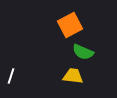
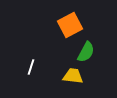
green semicircle: moved 3 px right; rotated 85 degrees counterclockwise
white line: moved 20 px right, 9 px up
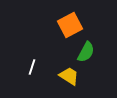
white line: moved 1 px right
yellow trapezoid: moved 4 px left; rotated 25 degrees clockwise
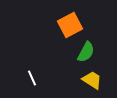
white line: moved 11 px down; rotated 42 degrees counterclockwise
yellow trapezoid: moved 23 px right, 4 px down
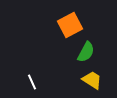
white line: moved 4 px down
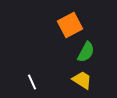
yellow trapezoid: moved 10 px left
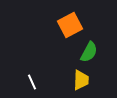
green semicircle: moved 3 px right
yellow trapezoid: moved 1 px left; rotated 60 degrees clockwise
